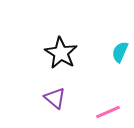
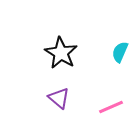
purple triangle: moved 4 px right
pink line: moved 3 px right, 5 px up
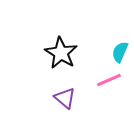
purple triangle: moved 6 px right
pink line: moved 2 px left, 27 px up
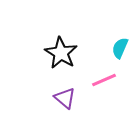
cyan semicircle: moved 4 px up
pink line: moved 5 px left
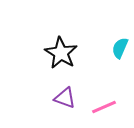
pink line: moved 27 px down
purple triangle: rotated 20 degrees counterclockwise
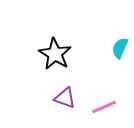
black star: moved 6 px left, 1 px down
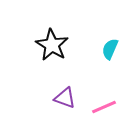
cyan semicircle: moved 10 px left, 1 px down
black star: moved 3 px left, 9 px up
